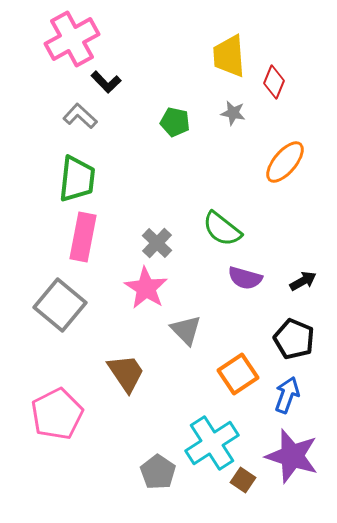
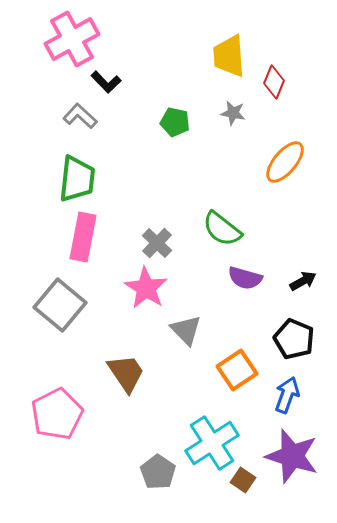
orange square: moved 1 px left, 4 px up
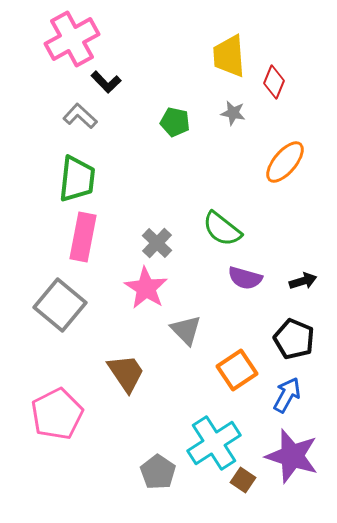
black arrow: rotated 12 degrees clockwise
blue arrow: rotated 9 degrees clockwise
cyan cross: moved 2 px right
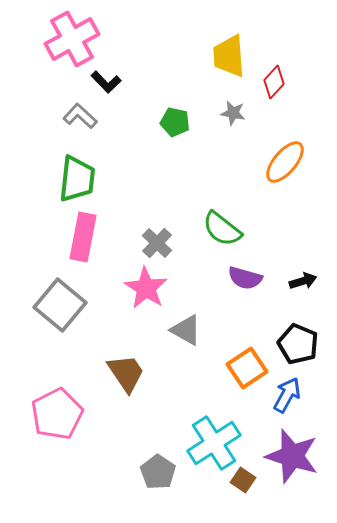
red diamond: rotated 20 degrees clockwise
gray triangle: rotated 16 degrees counterclockwise
black pentagon: moved 4 px right, 5 px down
orange square: moved 10 px right, 2 px up
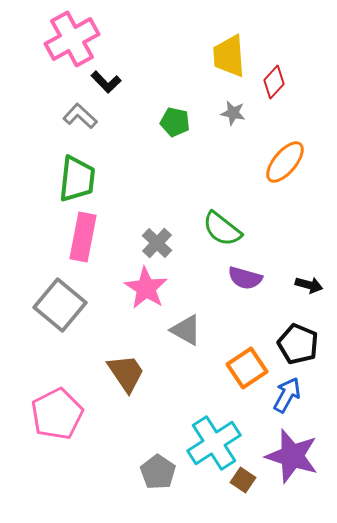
black arrow: moved 6 px right, 4 px down; rotated 32 degrees clockwise
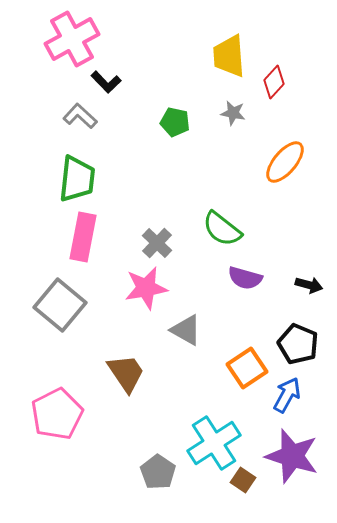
pink star: rotated 30 degrees clockwise
